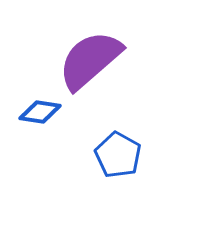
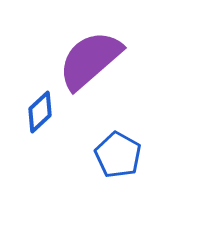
blue diamond: rotated 51 degrees counterclockwise
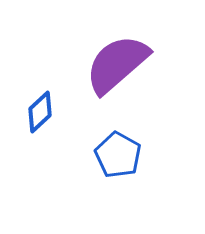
purple semicircle: moved 27 px right, 4 px down
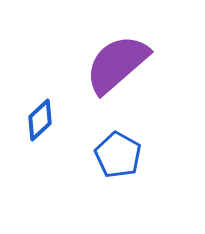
blue diamond: moved 8 px down
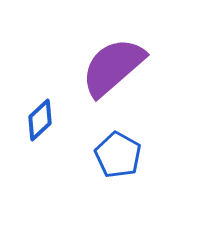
purple semicircle: moved 4 px left, 3 px down
